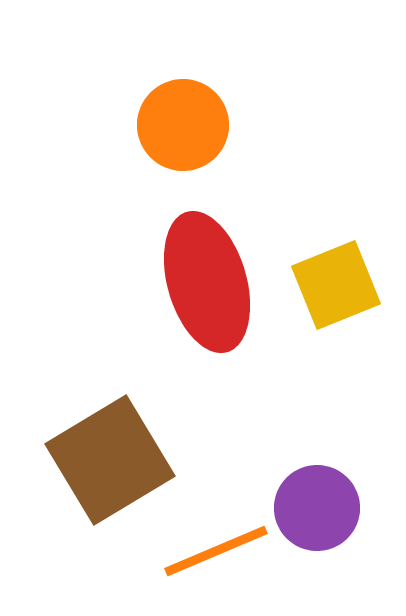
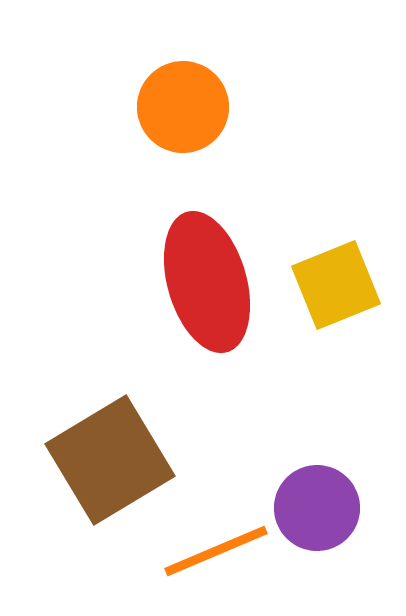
orange circle: moved 18 px up
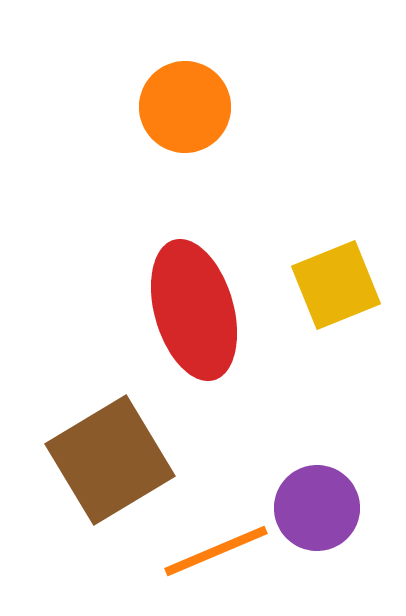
orange circle: moved 2 px right
red ellipse: moved 13 px left, 28 px down
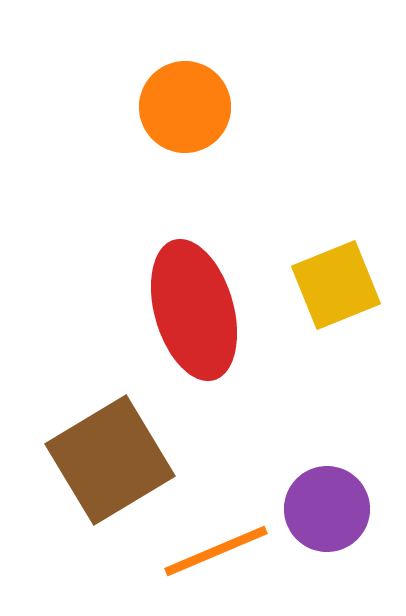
purple circle: moved 10 px right, 1 px down
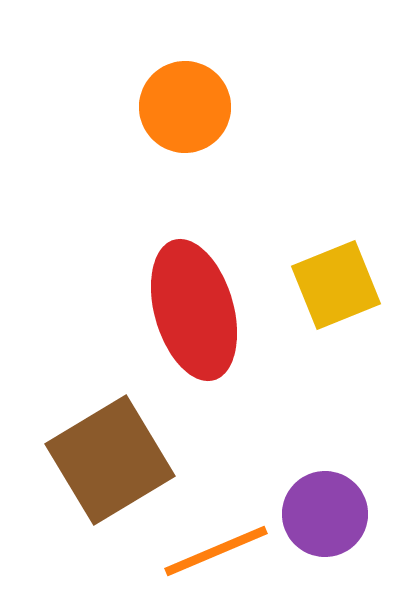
purple circle: moved 2 px left, 5 px down
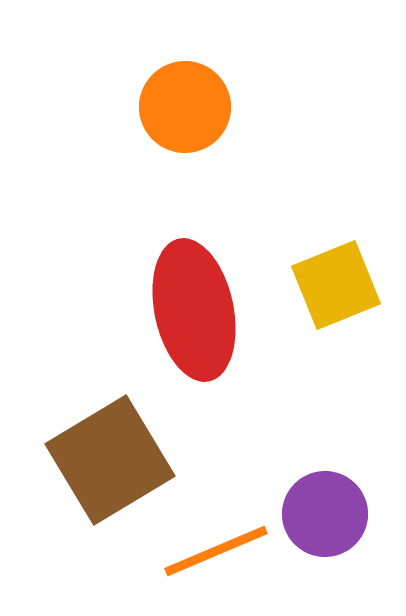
red ellipse: rotated 4 degrees clockwise
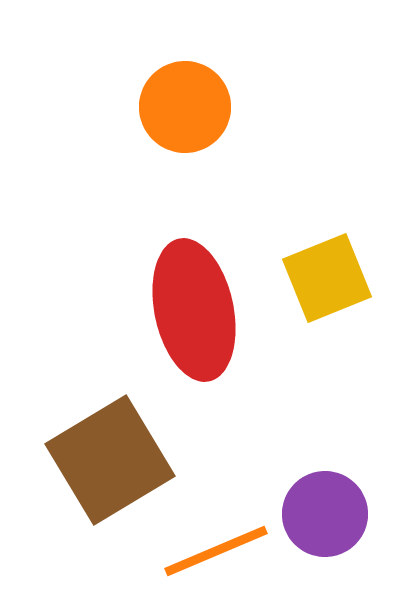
yellow square: moved 9 px left, 7 px up
